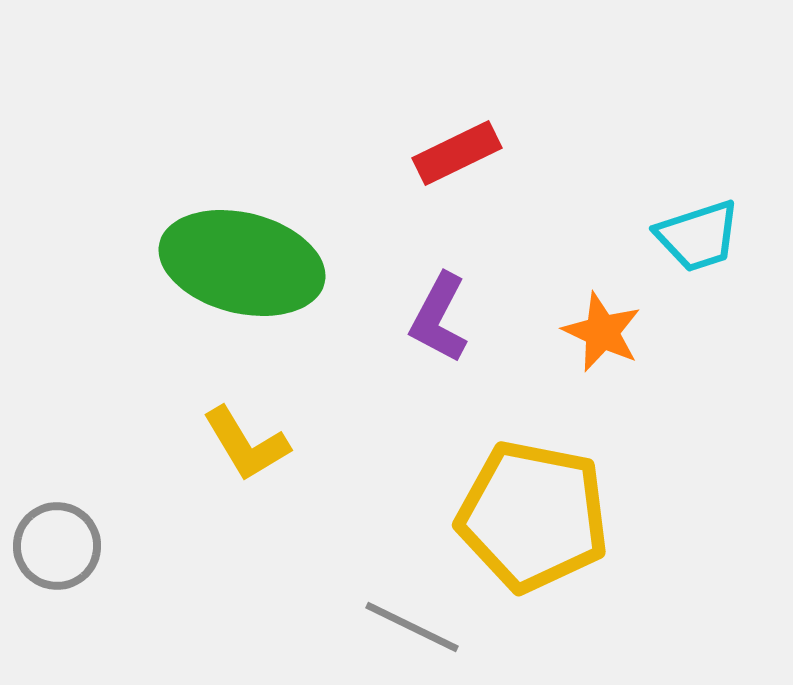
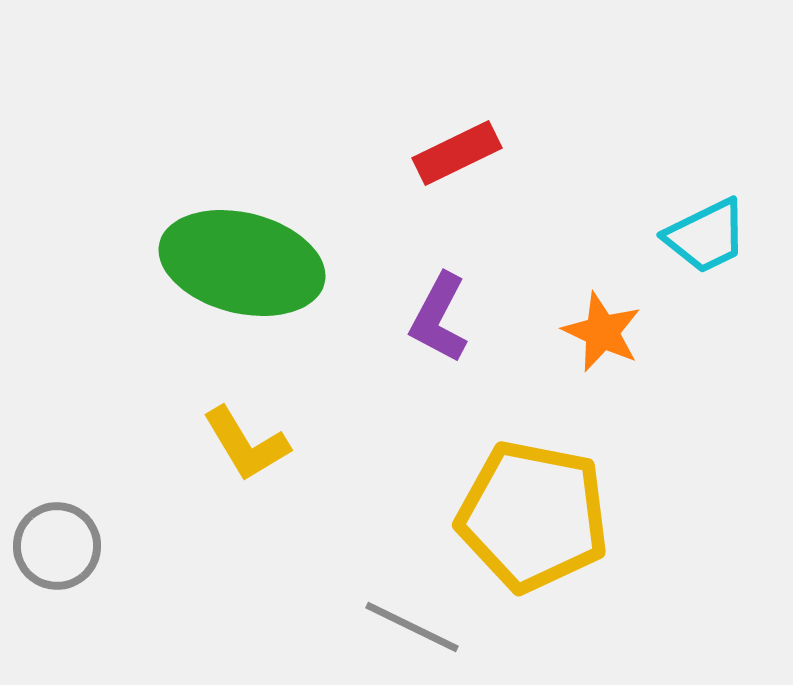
cyan trapezoid: moved 8 px right; rotated 8 degrees counterclockwise
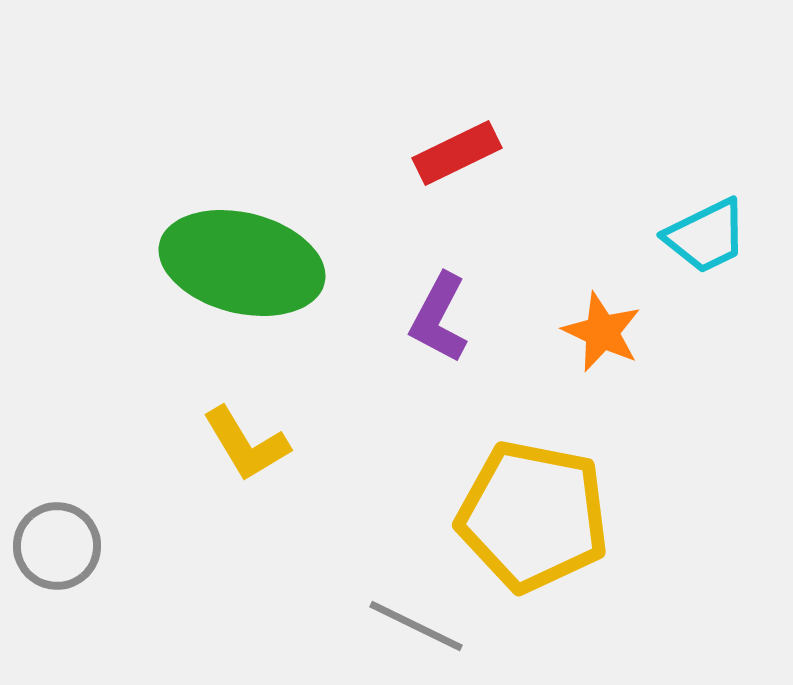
gray line: moved 4 px right, 1 px up
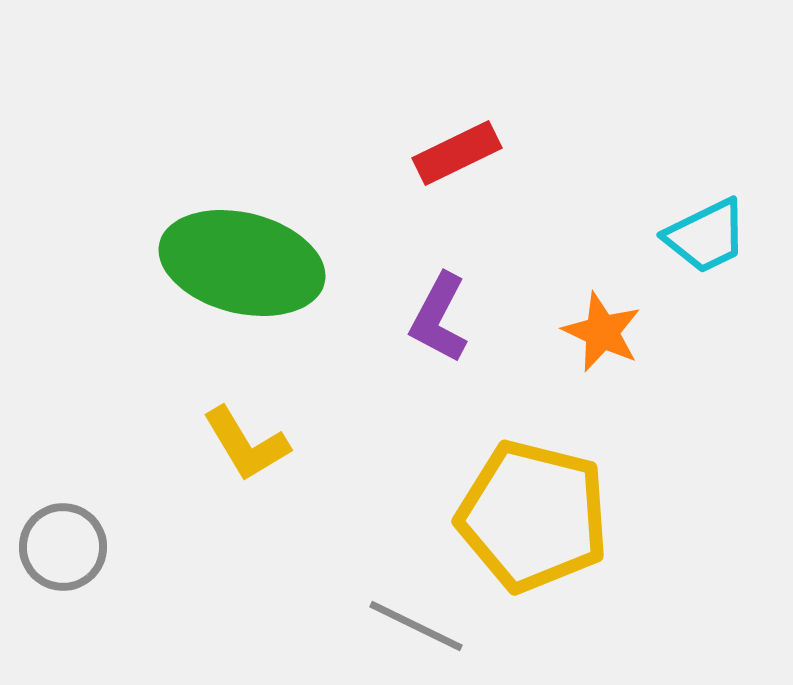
yellow pentagon: rotated 3 degrees clockwise
gray circle: moved 6 px right, 1 px down
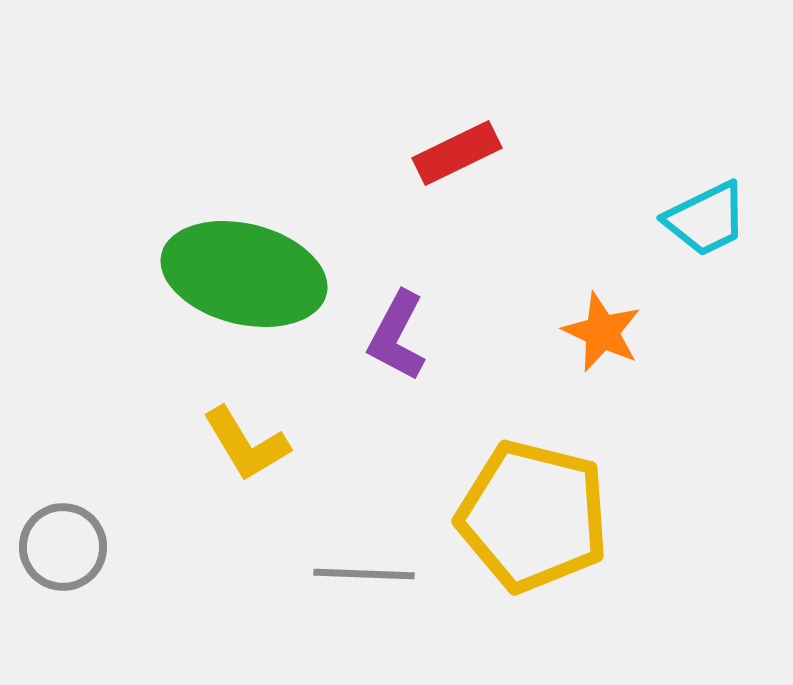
cyan trapezoid: moved 17 px up
green ellipse: moved 2 px right, 11 px down
purple L-shape: moved 42 px left, 18 px down
gray line: moved 52 px left, 52 px up; rotated 24 degrees counterclockwise
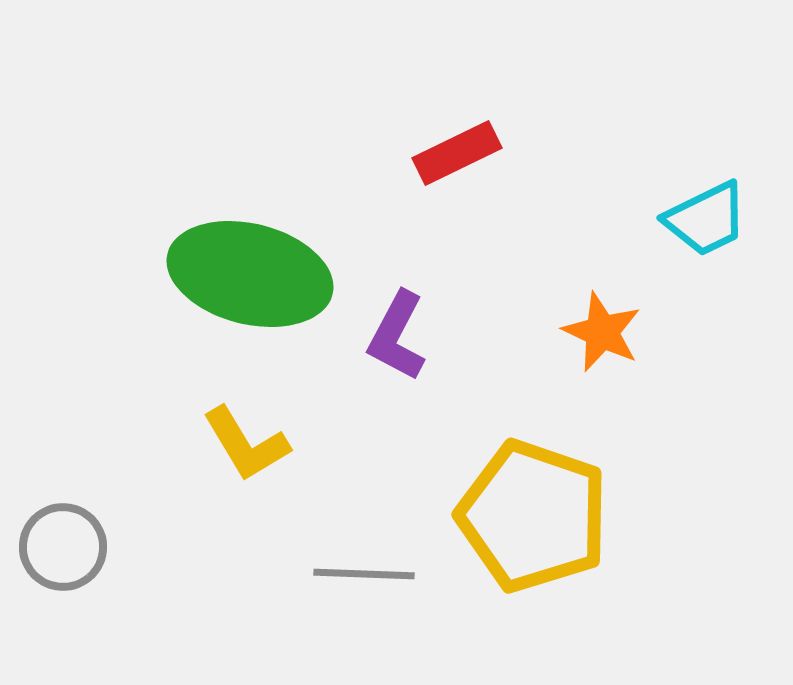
green ellipse: moved 6 px right
yellow pentagon: rotated 5 degrees clockwise
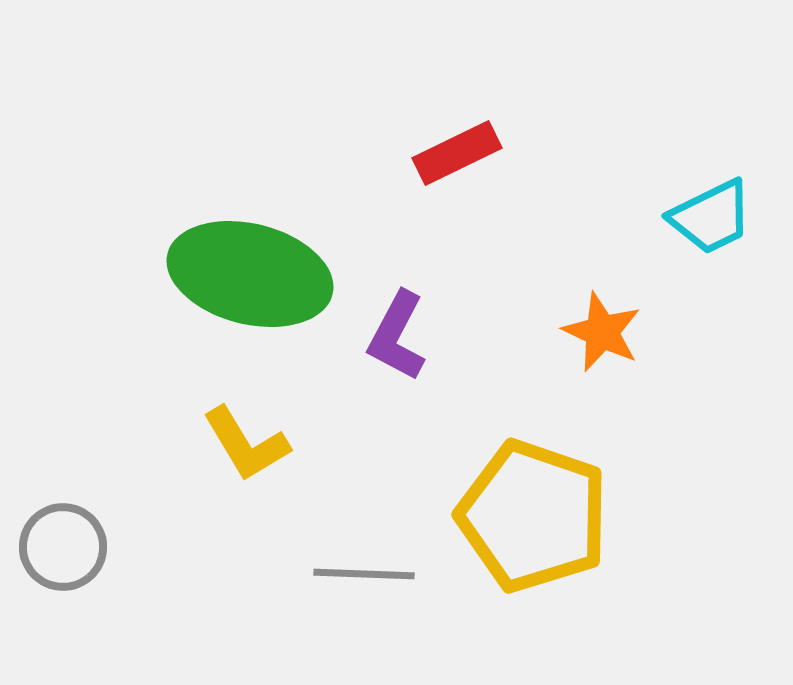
cyan trapezoid: moved 5 px right, 2 px up
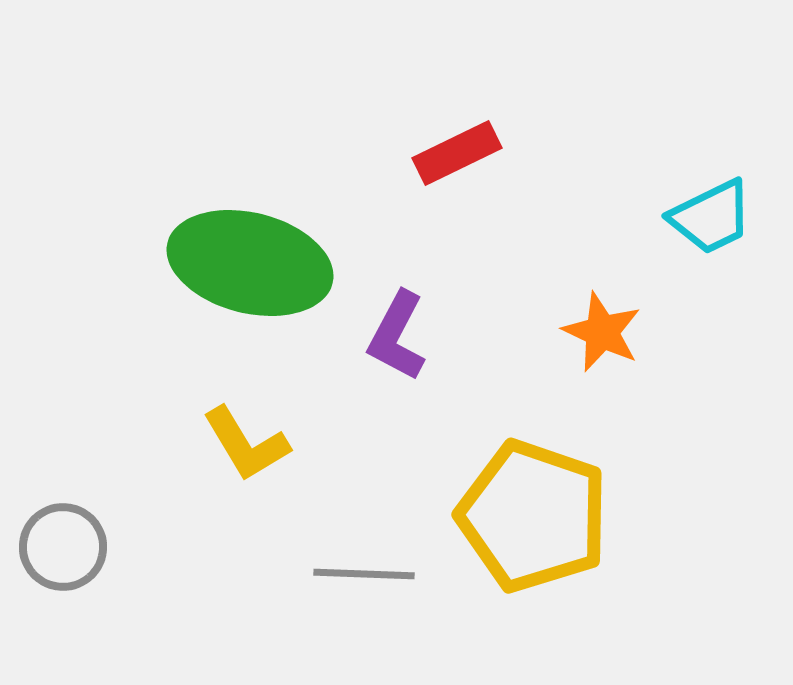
green ellipse: moved 11 px up
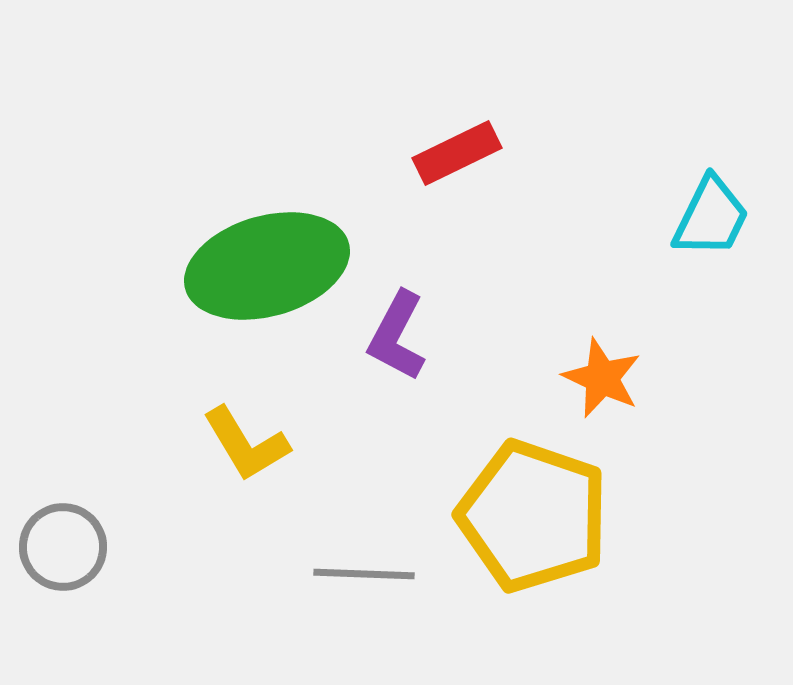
cyan trapezoid: rotated 38 degrees counterclockwise
green ellipse: moved 17 px right, 3 px down; rotated 30 degrees counterclockwise
orange star: moved 46 px down
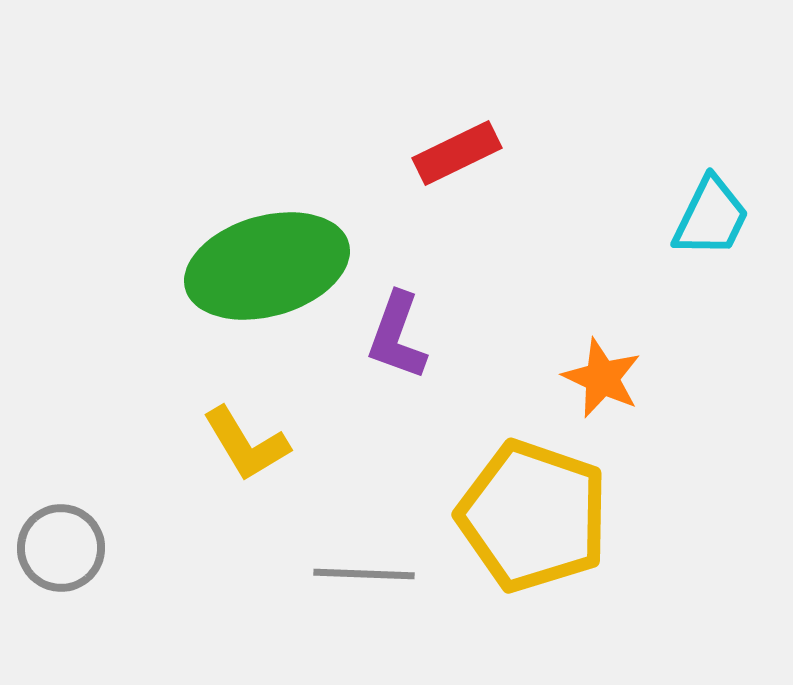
purple L-shape: rotated 8 degrees counterclockwise
gray circle: moved 2 px left, 1 px down
